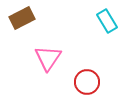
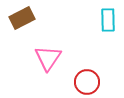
cyan rectangle: moved 1 px right, 1 px up; rotated 30 degrees clockwise
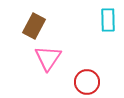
brown rectangle: moved 12 px right, 8 px down; rotated 35 degrees counterclockwise
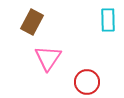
brown rectangle: moved 2 px left, 4 px up
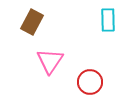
pink triangle: moved 2 px right, 3 px down
red circle: moved 3 px right
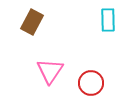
pink triangle: moved 10 px down
red circle: moved 1 px right, 1 px down
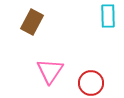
cyan rectangle: moved 4 px up
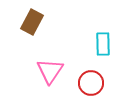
cyan rectangle: moved 5 px left, 28 px down
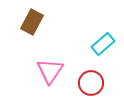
cyan rectangle: rotated 50 degrees clockwise
